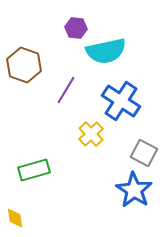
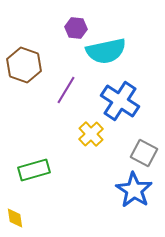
blue cross: moved 1 px left
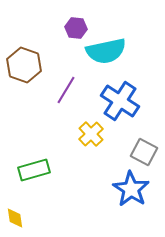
gray square: moved 1 px up
blue star: moved 3 px left, 1 px up
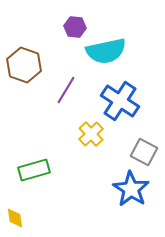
purple hexagon: moved 1 px left, 1 px up
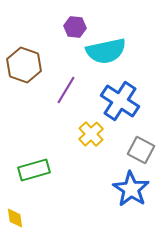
gray square: moved 3 px left, 2 px up
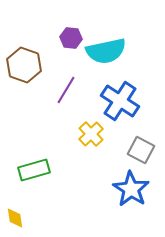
purple hexagon: moved 4 px left, 11 px down
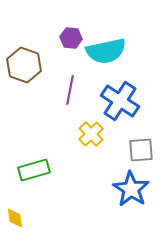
purple line: moved 4 px right; rotated 20 degrees counterclockwise
gray square: rotated 32 degrees counterclockwise
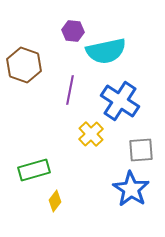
purple hexagon: moved 2 px right, 7 px up
yellow diamond: moved 40 px right, 17 px up; rotated 45 degrees clockwise
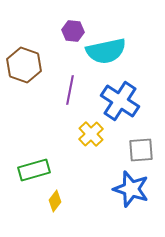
blue star: rotated 15 degrees counterclockwise
